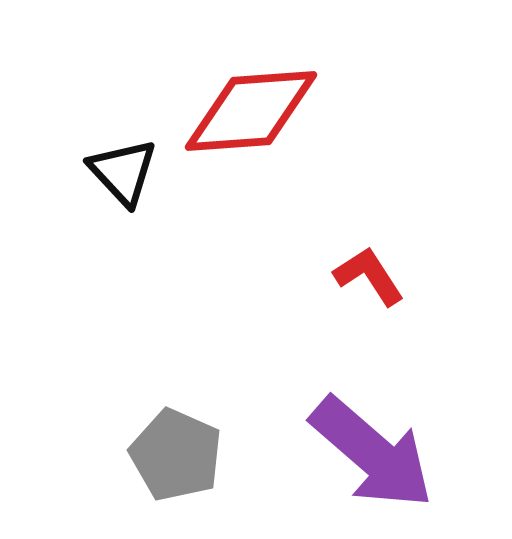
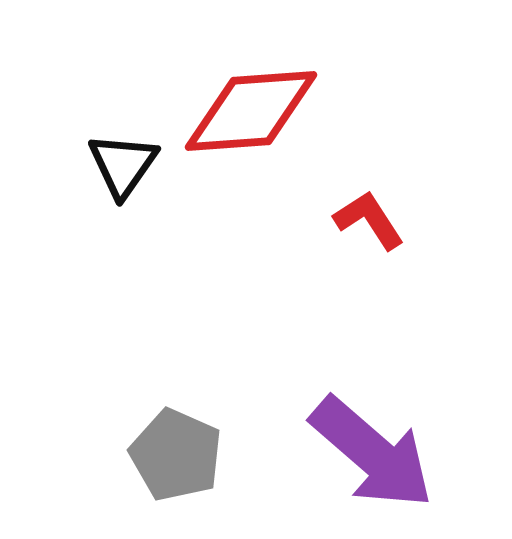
black triangle: moved 7 px up; rotated 18 degrees clockwise
red L-shape: moved 56 px up
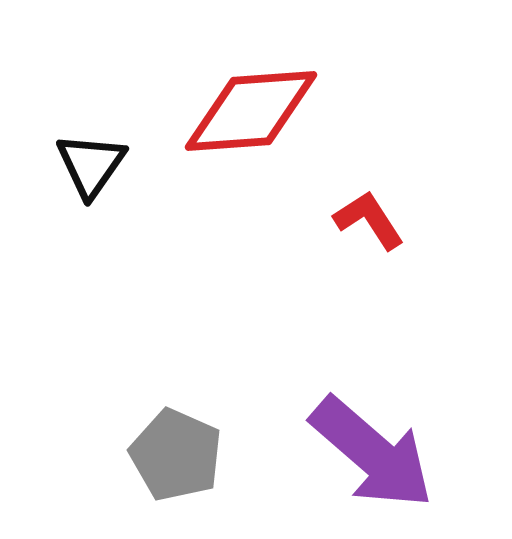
black triangle: moved 32 px left
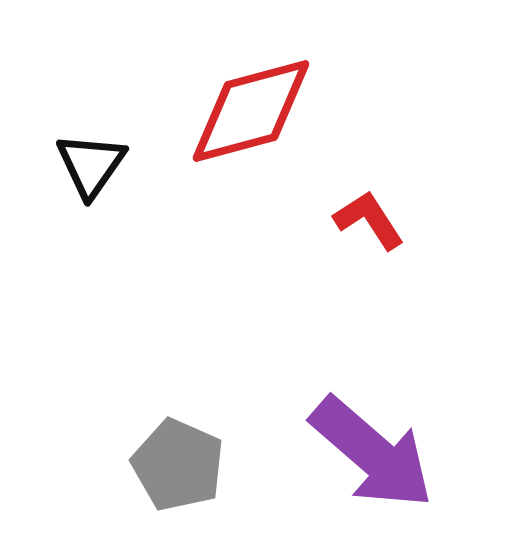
red diamond: rotated 11 degrees counterclockwise
gray pentagon: moved 2 px right, 10 px down
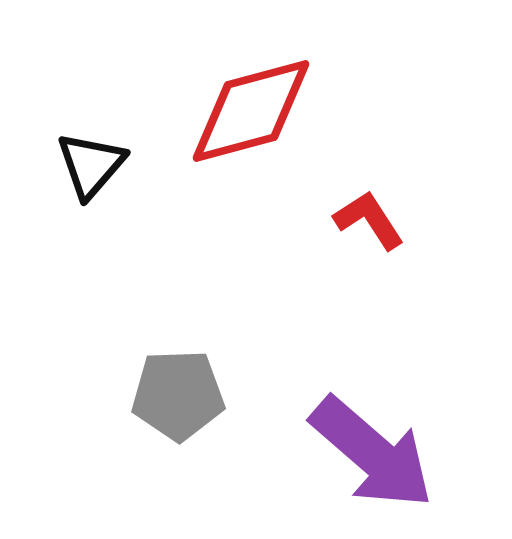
black triangle: rotated 6 degrees clockwise
gray pentagon: moved 70 px up; rotated 26 degrees counterclockwise
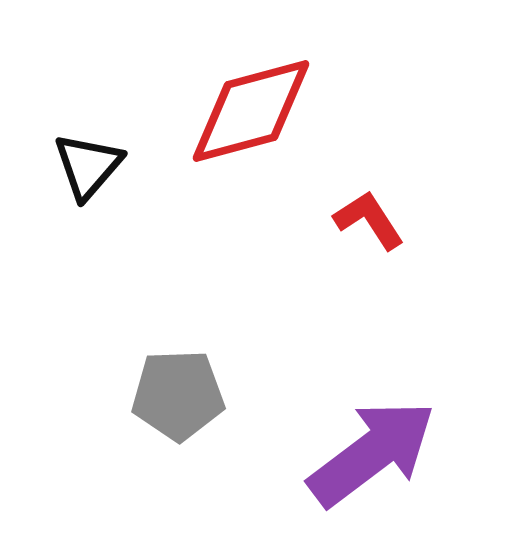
black triangle: moved 3 px left, 1 px down
purple arrow: rotated 78 degrees counterclockwise
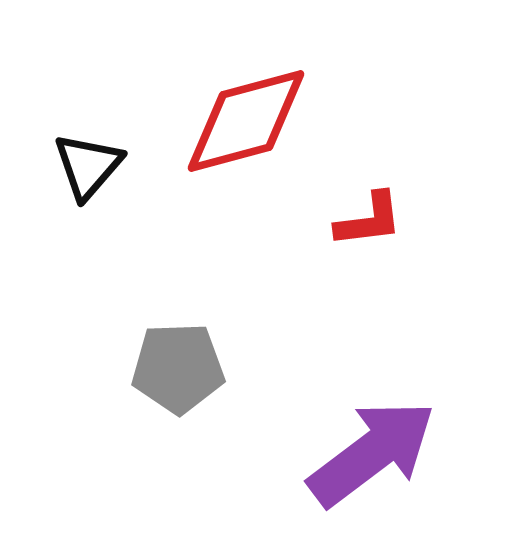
red diamond: moved 5 px left, 10 px down
red L-shape: rotated 116 degrees clockwise
gray pentagon: moved 27 px up
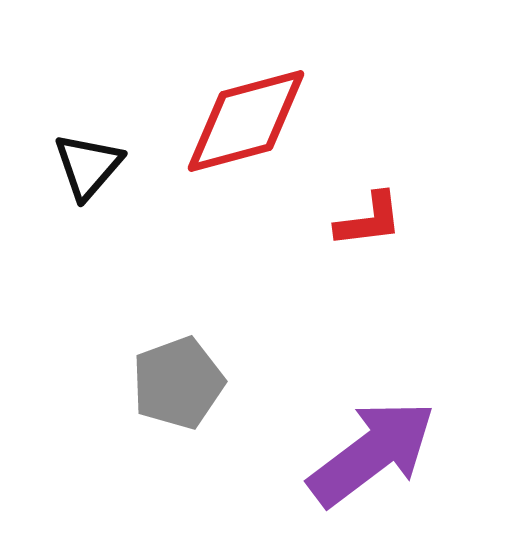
gray pentagon: moved 15 px down; rotated 18 degrees counterclockwise
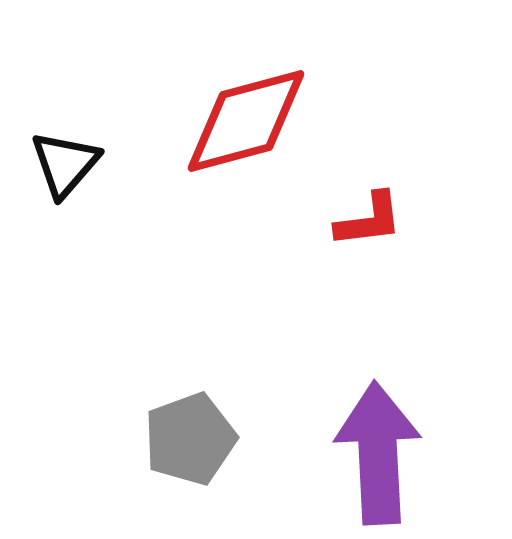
black triangle: moved 23 px left, 2 px up
gray pentagon: moved 12 px right, 56 px down
purple arrow: moved 6 px right; rotated 56 degrees counterclockwise
